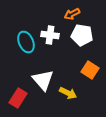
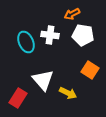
white pentagon: moved 1 px right
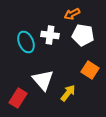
yellow arrow: rotated 78 degrees counterclockwise
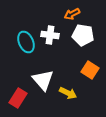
yellow arrow: rotated 78 degrees clockwise
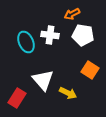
red rectangle: moved 1 px left
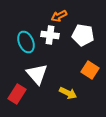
orange arrow: moved 13 px left, 2 px down
white triangle: moved 6 px left, 6 px up
red rectangle: moved 4 px up
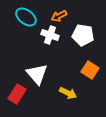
white cross: rotated 12 degrees clockwise
cyan ellipse: moved 25 px up; rotated 30 degrees counterclockwise
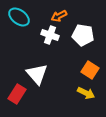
cyan ellipse: moved 7 px left
yellow arrow: moved 18 px right
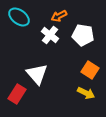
white cross: rotated 18 degrees clockwise
